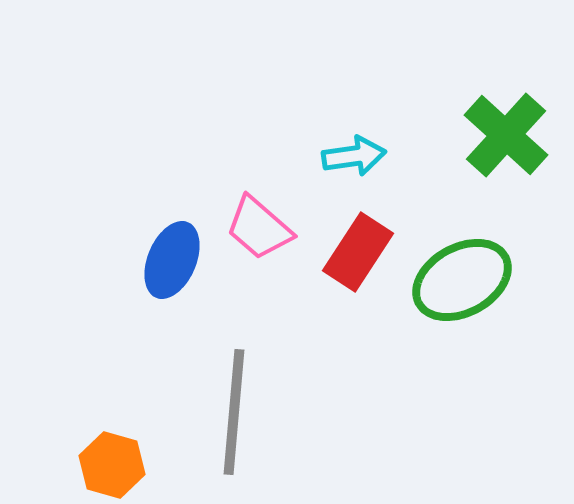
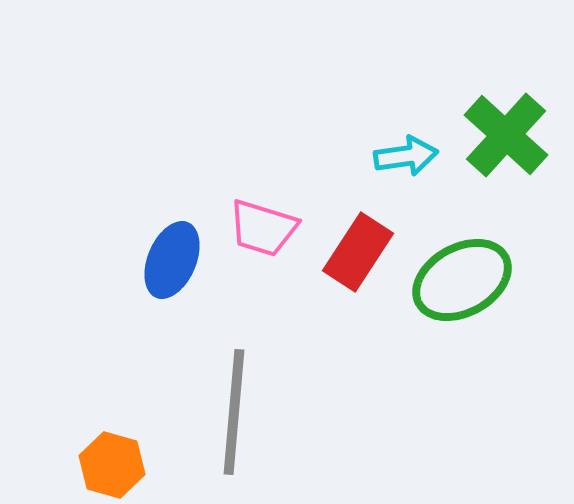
cyan arrow: moved 52 px right
pink trapezoid: moved 4 px right; rotated 24 degrees counterclockwise
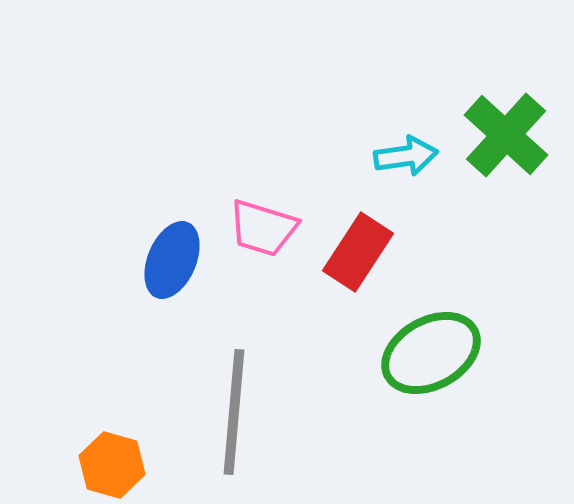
green ellipse: moved 31 px left, 73 px down
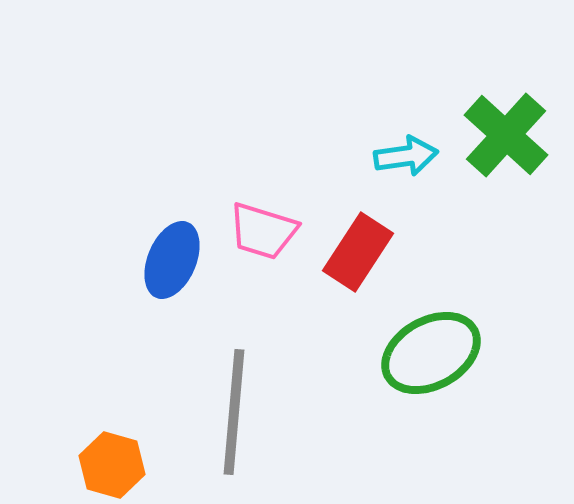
pink trapezoid: moved 3 px down
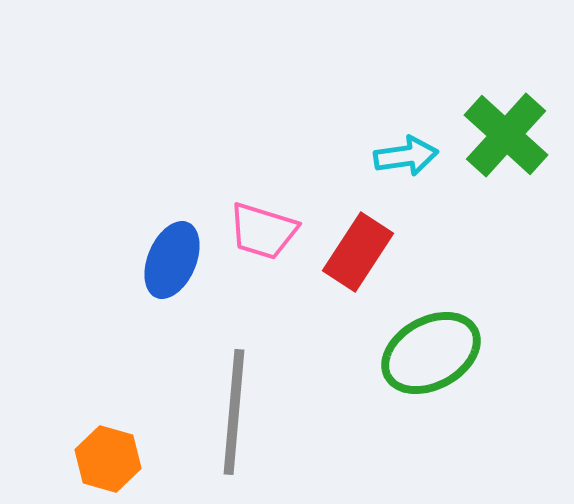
orange hexagon: moved 4 px left, 6 px up
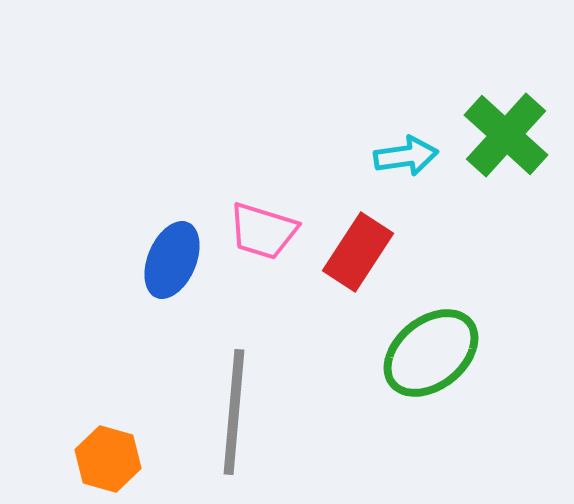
green ellipse: rotated 10 degrees counterclockwise
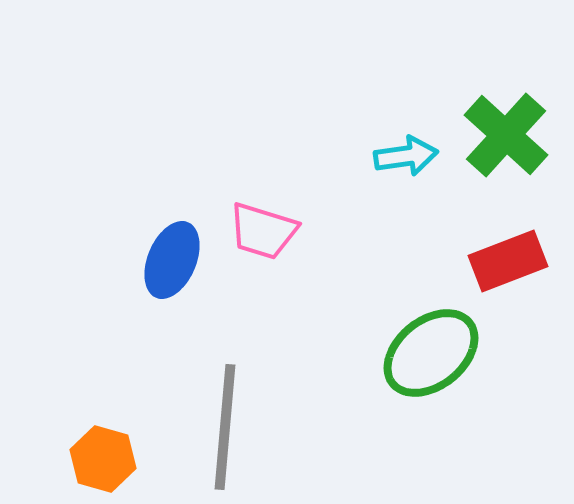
red rectangle: moved 150 px right, 9 px down; rotated 36 degrees clockwise
gray line: moved 9 px left, 15 px down
orange hexagon: moved 5 px left
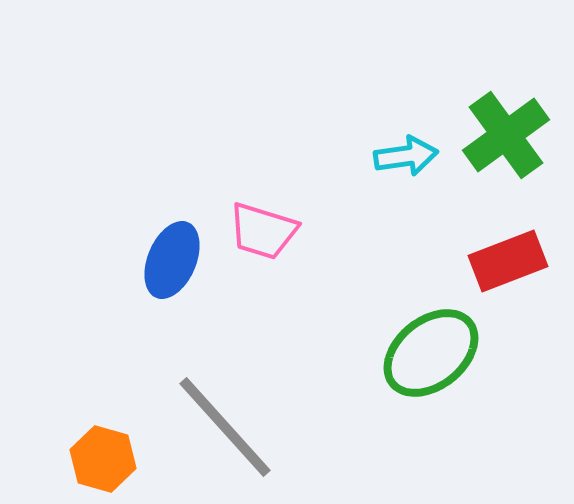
green cross: rotated 12 degrees clockwise
gray line: rotated 47 degrees counterclockwise
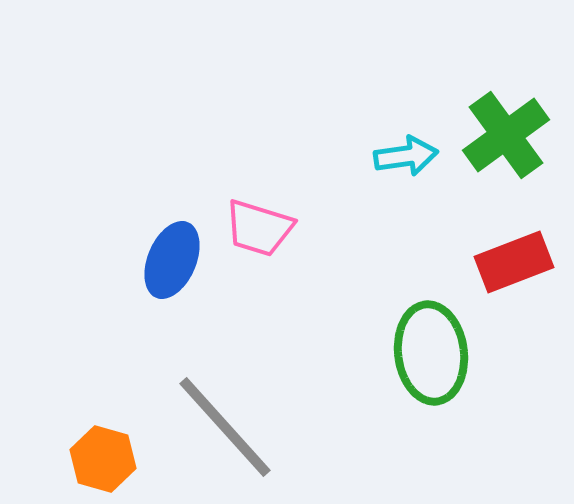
pink trapezoid: moved 4 px left, 3 px up
red rectangle: moved 6 px right, 1 px down
green ellipse: rotated 58 degrees counterclockwise
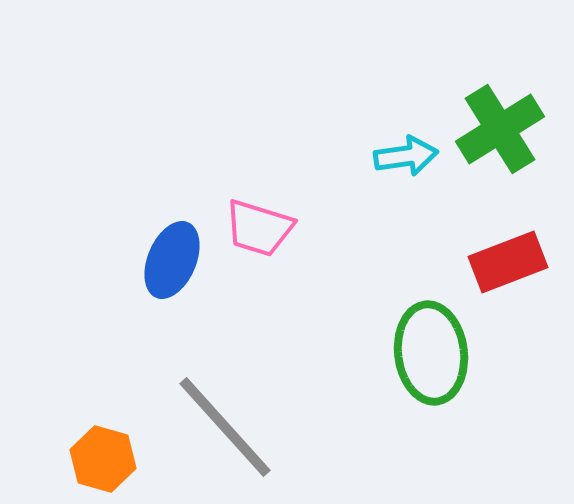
green cross: moved 6 px left, 6 px up; rotated 4 degrees clockwise
red rectangle: moved 6 px left
